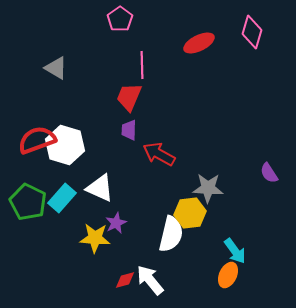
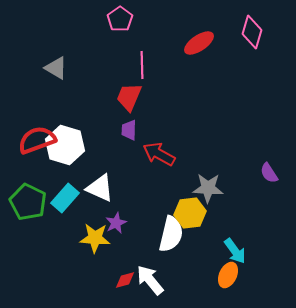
red ellipse: rotated 8 degrees counterclockwise
cyan rectangle: moved 3 px right
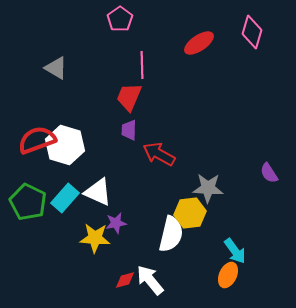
white triangle: moved 2 px left, 4 px down
purple star: rotated 15 degrees clockwise
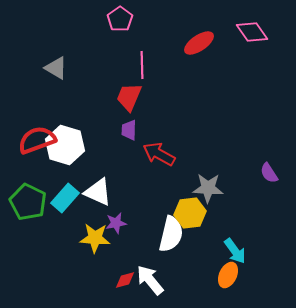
pink diamond: rotated 52 degrees counterclockwise
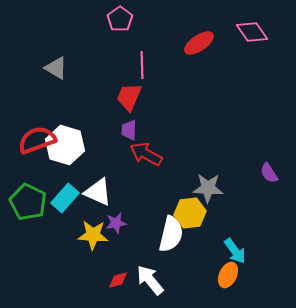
red arrow: moved 13 px left
yellow star: moved 2 px left, 3 px up
red diamond: moved 7 px left
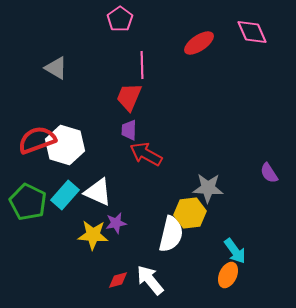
pink diamond: rotated 12 degrees clockwise
cyan rectangle: moved 3 px up
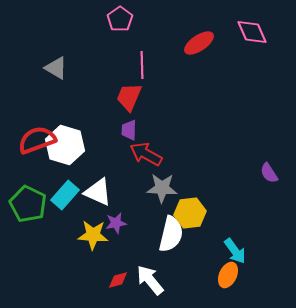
gray star: moved 46 px left
green pentagon: moved 2 px down
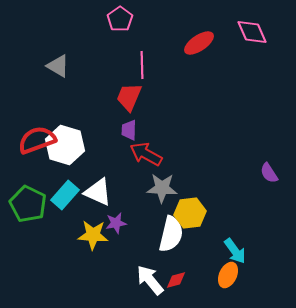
gray triangle: moved 2 px right, 2 px up
red diamond: moved 58 px right
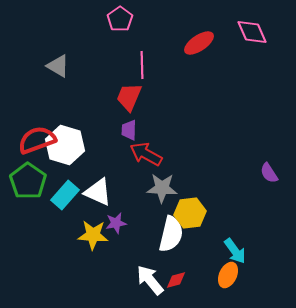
green pentagon: moved 23 px up; rotated 9 degrees clockwise
